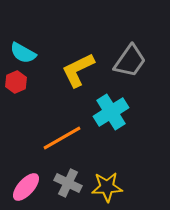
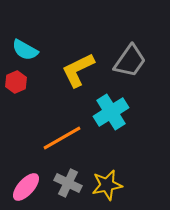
cyan semicircle: moved 2 px right, 3 px up
yellow star: moved 2 px up; rotated 8 degrees counterclockwise
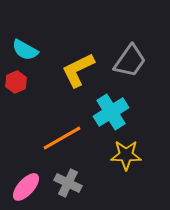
yellow star: moved 19 px right, 30 px up; rotated 12 degrees clockwise
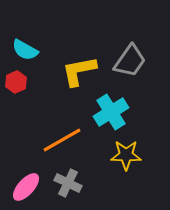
yellow L-shape: moved 1 px right, 1 px down; rotated 15 degrees clockwise
orange line: moved 2 px down
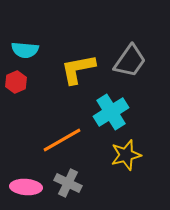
cyan semicircle: rotated 24 degrees counterclockwise
yellow L-shape: moved 1 px left, 2 px up
yellow star: rotated 16 degrees counterclockwise
pink ellipse: rotated 52 degrees clockwise
